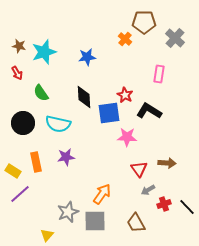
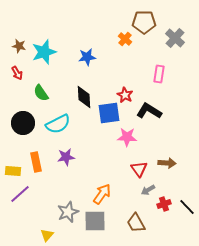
cyan semicircle: rotated 40 degrees counterclockwise
yellow rectangle: rotated 28 degrees counterclockwise
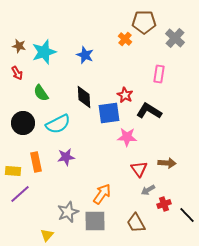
blue star: moved 2 px left, 2 px up; rotated 30 degrees clockwise
black line: moved 8 px down
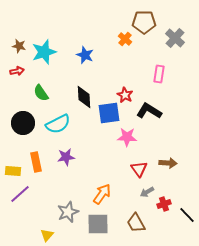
red arrow: moved 2 px up; rotated 72 degrees counterclockwise
brown arrow: moved 1 px right
gray arrow: moved 1 px left, 2 px down
gray square: moved 3 px right, 3 px down
